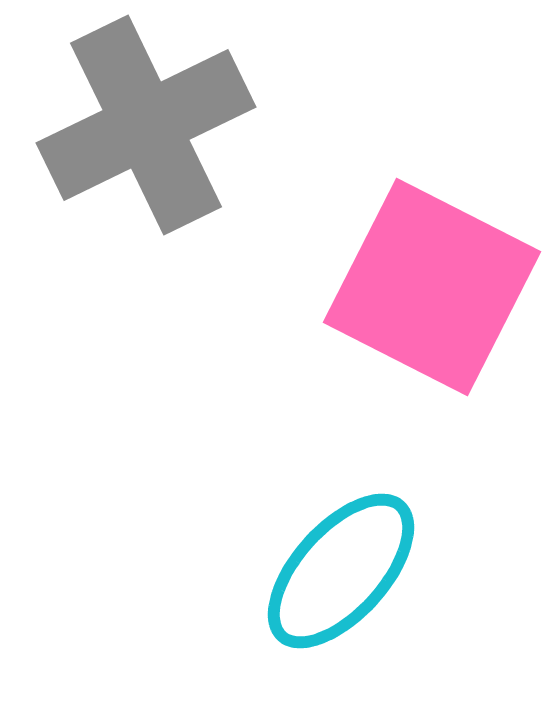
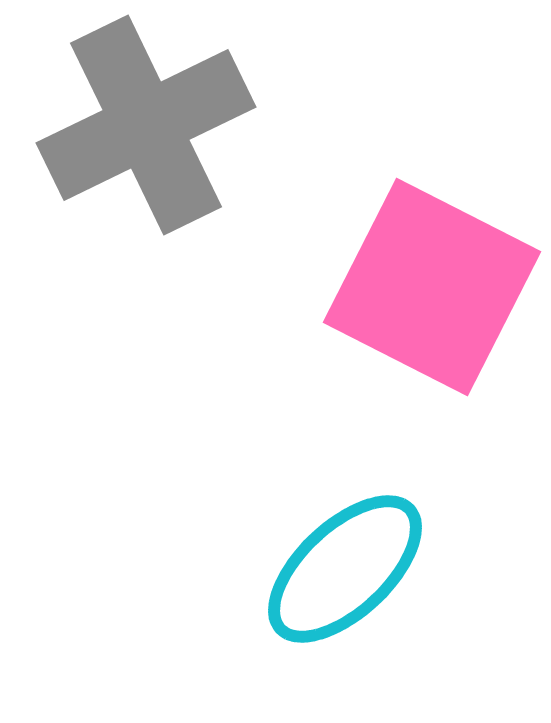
cyan ellipse: moved 4 px right, 2 px up; rotated 5 degrees clockwise
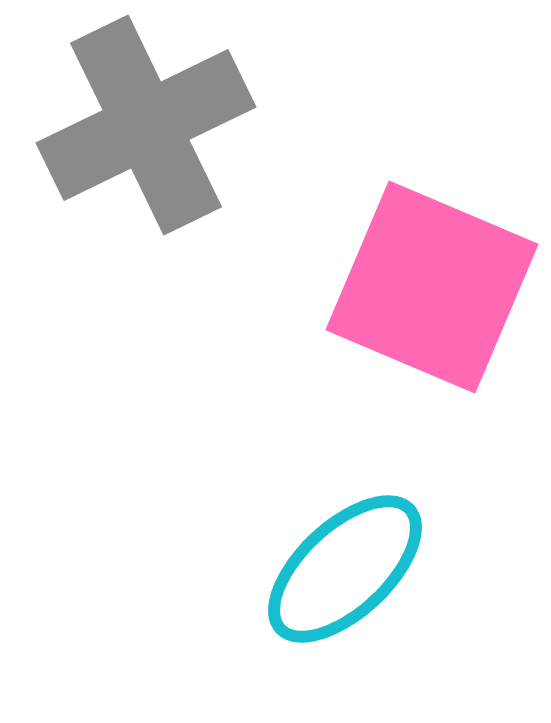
pink square: rotated 4 degrees counterclockwise
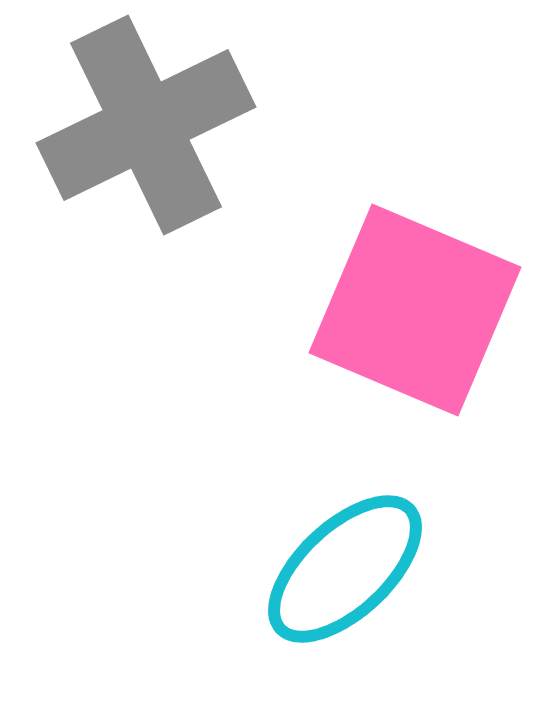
pink square: moved 17 px left, 23 px down
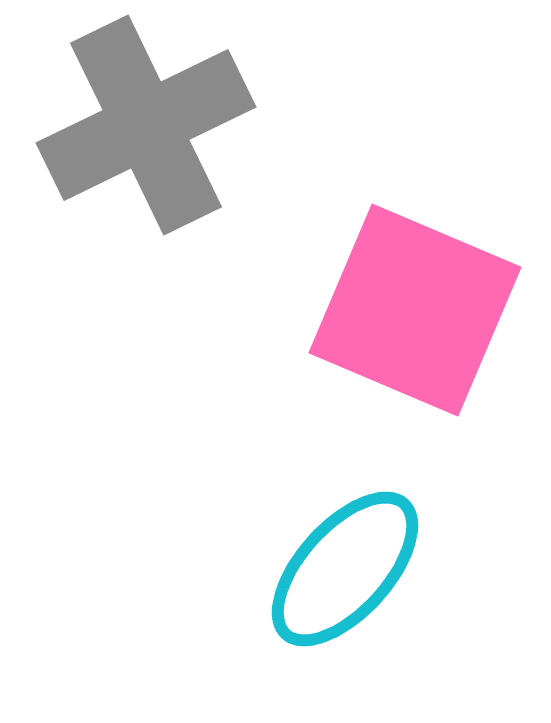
cyan ellipse: rotated 5 degrees counterclockwise
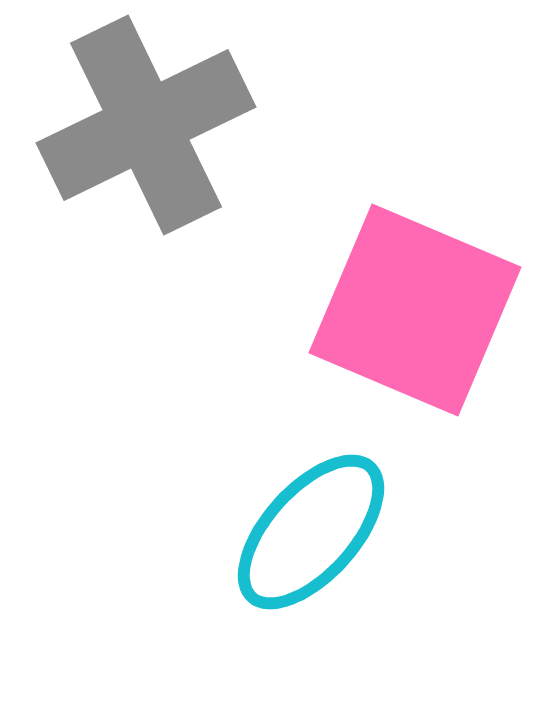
cyan ellipse: moved 34 px left, 37 px up
